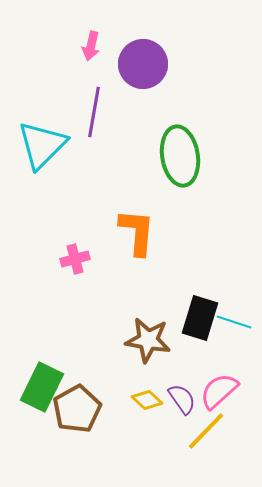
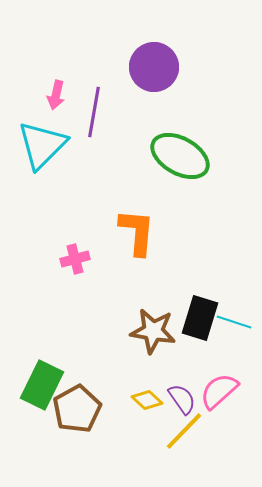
pink arrow: moved 35 px left, 49 px down
purple circle: moved 11 px right, 3 px down
green ellipse: rotated 52 degrees counterclockwise
brown star: moved 5 px right, 9 px up
green rectangle: moved 2 px up
yellow line: moved 22 px left
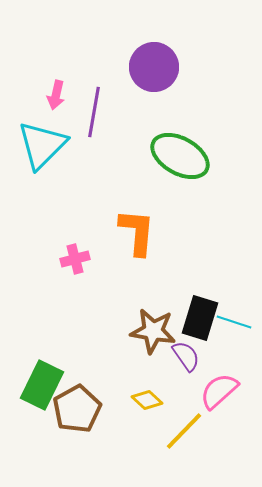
purple semicircle: moved 4 px right, 43 px up
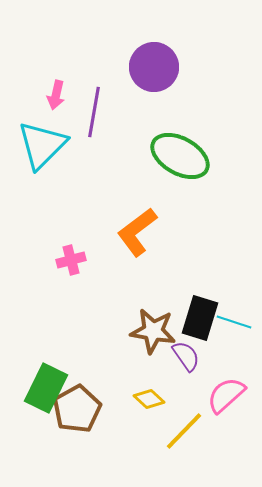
orange L-shape: rotated 132 degrees counterclockwise
pink cross: moved 4 px left, 1 px down
green rectangle: moved 4 px right, 3 px down
pink semicircle: moved 7 px right, 4 px down
yellow diamond: moved 2 px right, 1 px up
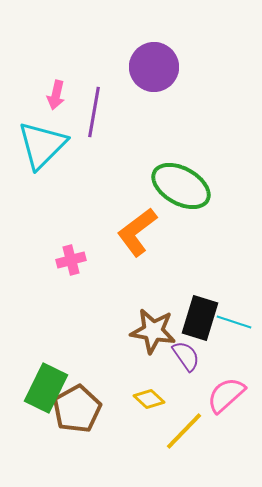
green ellipse: moved 1 px right, 30 px down
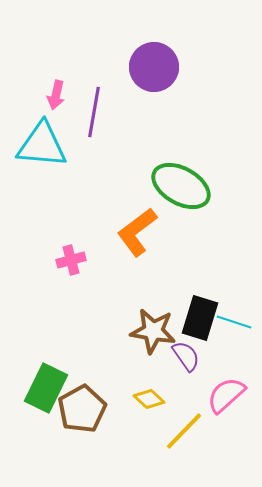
cyan triangle: rotated 50 degrees clockwise
brown pentagon: moved 5 px right
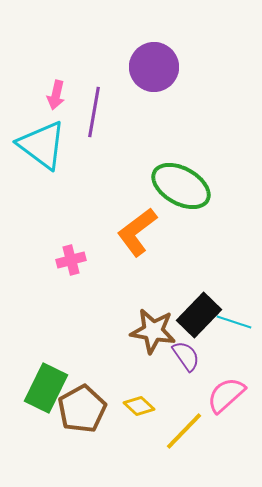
cyan triangle: rotated 32 degrees clockwise
black rectangle: moved 1 px left, 3 px up; rotated 27 degrees clockwise
yellow diamond: moved 10 px left, 7 px down
